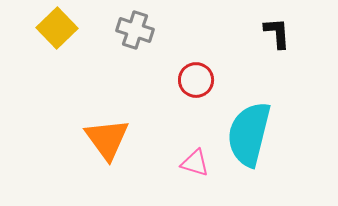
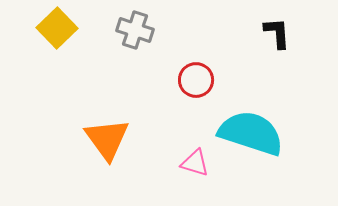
cyan semicircle: moved 2 px right, 1 px up; rotated 94 degrees clockwise
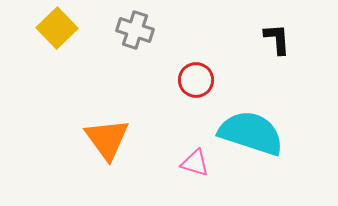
black L-shape: moved 6 px down
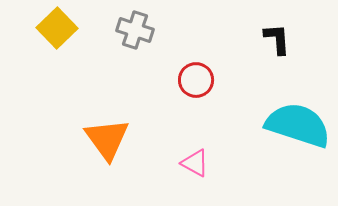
cyan semicircle: moved 47 px right, 8 px up
pink triangle: rotated 12 degrees clockwise
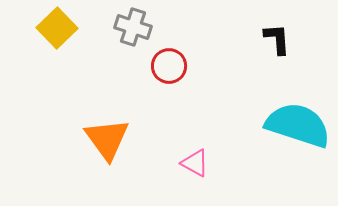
gray cross: moved 2 px left, 3 px up
red circle: moved 27 px left, 14 px up
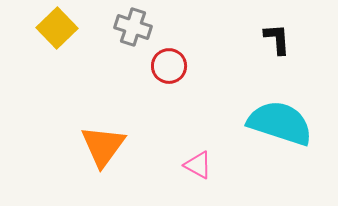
cyan semicircle: moved 18 px left, 2 px up
orange triangle: moved 4 px left, 7 px down; rotated 12 degrees clockwise
pink triangle: moved 3 px right, 2 px down
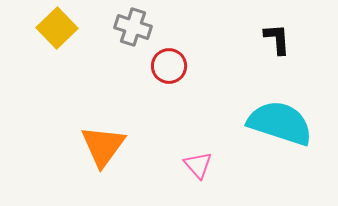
pink triangle: rotated 20 degrees clockwise
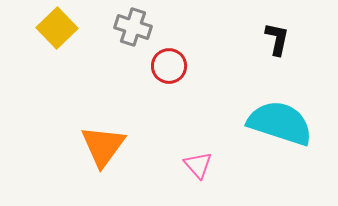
black L-shape: rotated 16 degrees clockwise
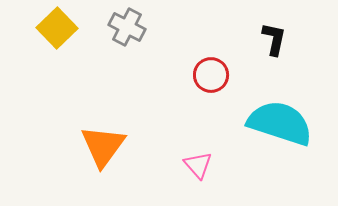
gray cross: moved 6 px left; rotated 9 degrees clockwise
black L-shape: moved 3 px left
red circle: moved 42 px right, 9 px down
